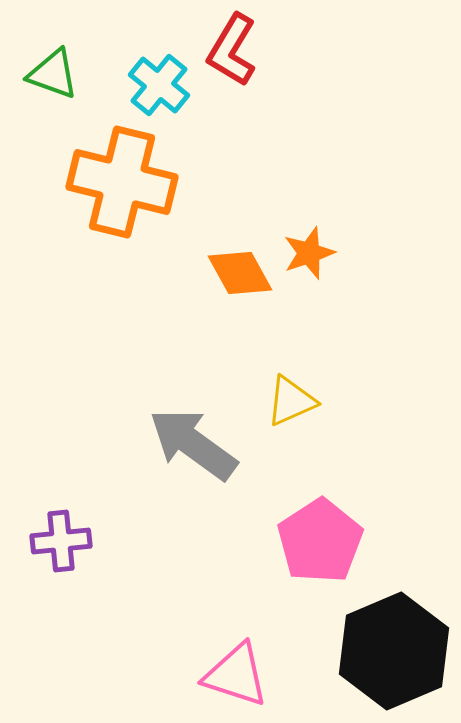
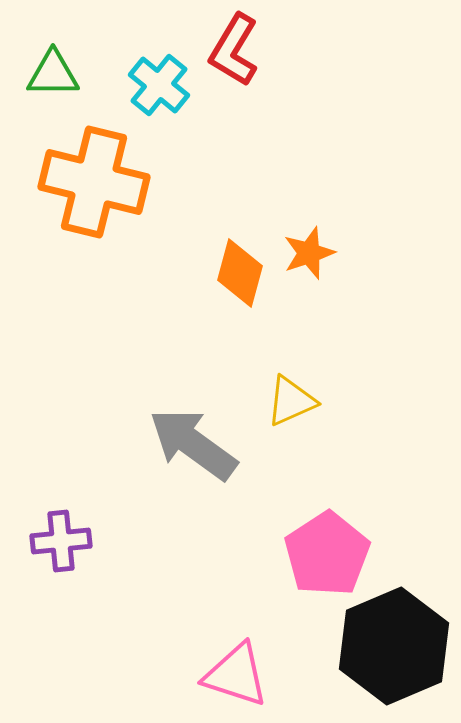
red L-shape: moved 2 px right
green triangle: rotated 20 degrees counterclockwise
orange cross: moved 28 px left
orange diamond: rotated 44 degrees clockwise
pink pentagon: moved 7 px right, 13 px down
black hexagon: moved 5 px up
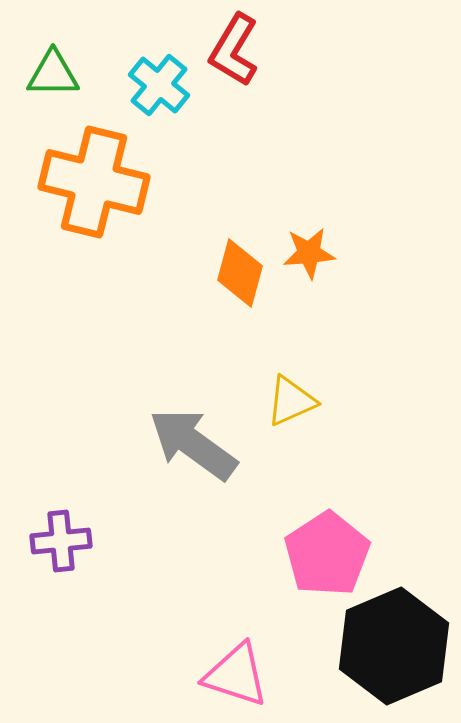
orange star: rotated 14 degrees clockwise
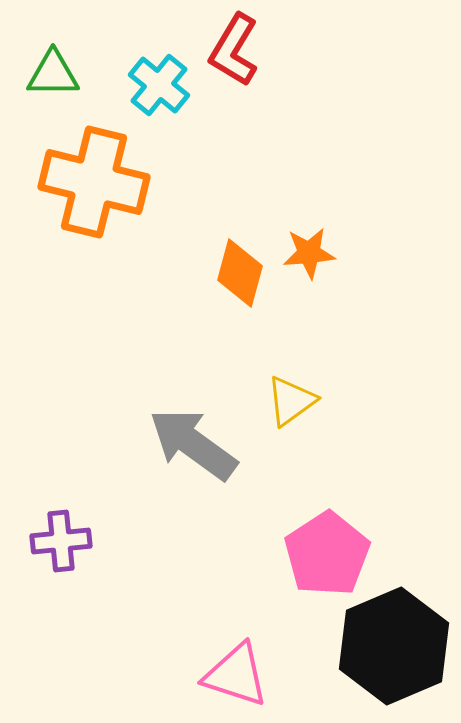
yellow triangle: rotated 12 degrees counterclockwise
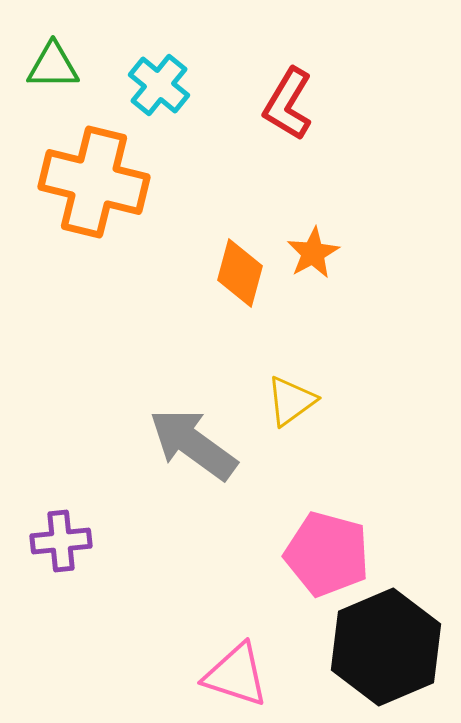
red L-shape: moved 54 px right, 54 px down
green triangle: moved 8 px up
orange star: moved 4 px right; rotated 24 degrees counterclockwise
pink pentagon: rotated 24 degrees counterclockwise
black hexagon: moved 8 px left, 1 px down
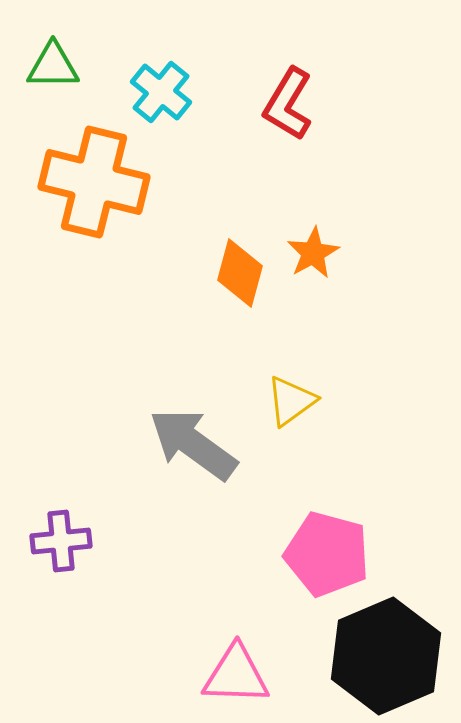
cyan cross: moved 2 px right, 7 px down
black hexagon: moved 9 px down
pink triangle: rotated 16 degrees counterclockwise
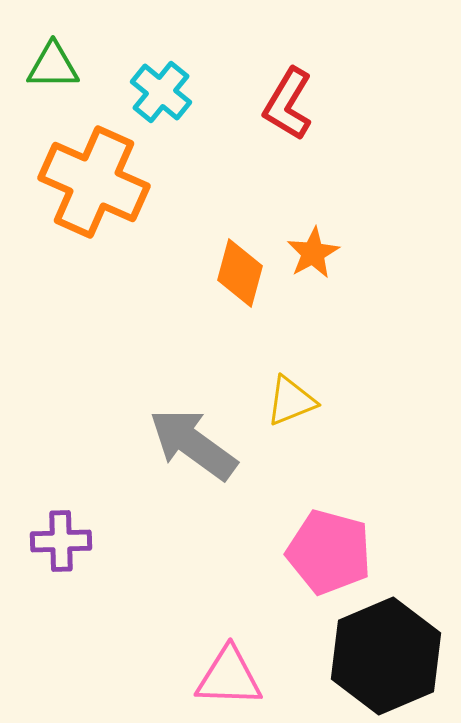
orange cross: rotated 10 degrees clockwise
yellow triangle: rotated 14 degrees clockwise
purple cross: rotated 4 degrees clockwise
pink pentagon: moved 2 px right, 2 px up
pink triangle: moved 7 px left, 2 px down
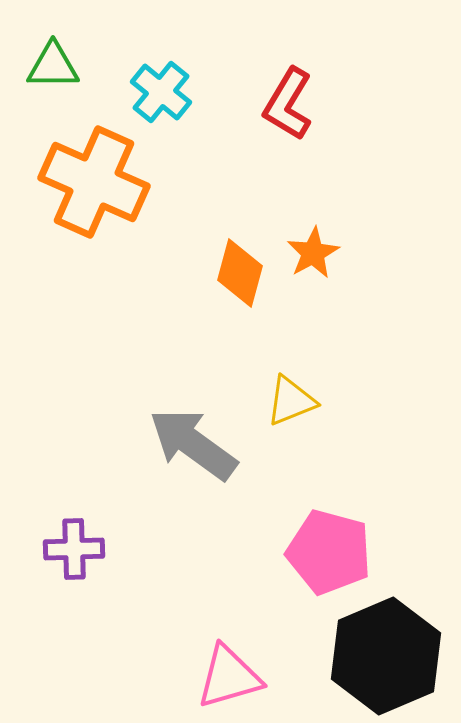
purple cross: moved 13 px right, 8 px down
pink triangle: rotated 18 degrees counterclockwise
